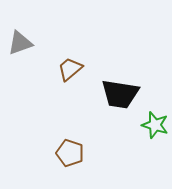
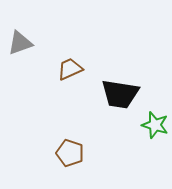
brown trapezoid: rotated 16 degrees clockwise
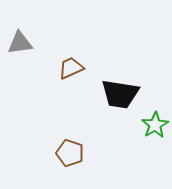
gray triangle: rotated 12 degrees clockwise
brown trapezoid: moved 1 px right, 1 px up
green star: rotated 24 degrees clockwise
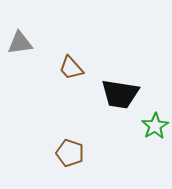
brown trapezoid: rotated 108 degrees counterclockwise
green star: moved 1 px down
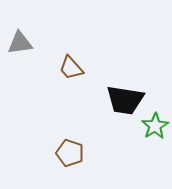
black trapezoid: moved 5 px right, 6 px down
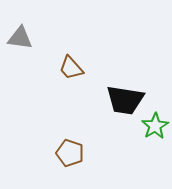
gray triangle: moved 5 px up; rotated 16 degrees clockwise
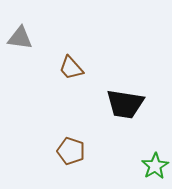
black trapezoid: moved 4 px down
green star: moved 40 px down
brown pentagon: moved 1 px right, 2 px up
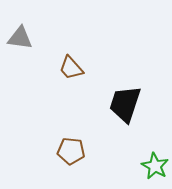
black trapezoid: rotated 99 degrees clockwise
brown pentagon: rotated 12 degrees counterclockwise
green star: rotated 12 degrees counterclockwise
